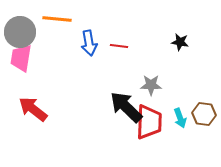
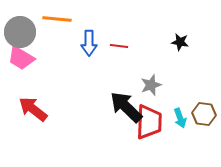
blue arrow: rotated 10 degrees clockwise
pink trapezoid: rotated 68 degrees counterclockwise
gray star: rotated 20 degrees counterclockwise
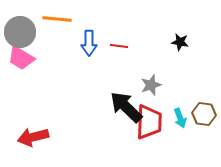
red arrow: moved 28 px down; rotated 52 degrees counterclockwise
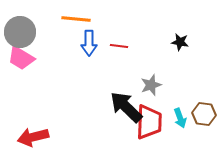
orange line: moved 19 px right
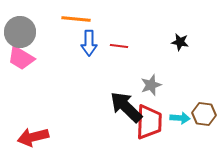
cyan arrow: rotated 66 degrees counterclockwise
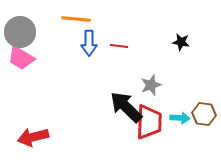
black star: moved 1 px right
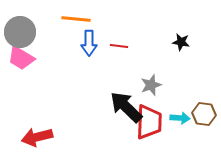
red arrow: moved 4 px right
